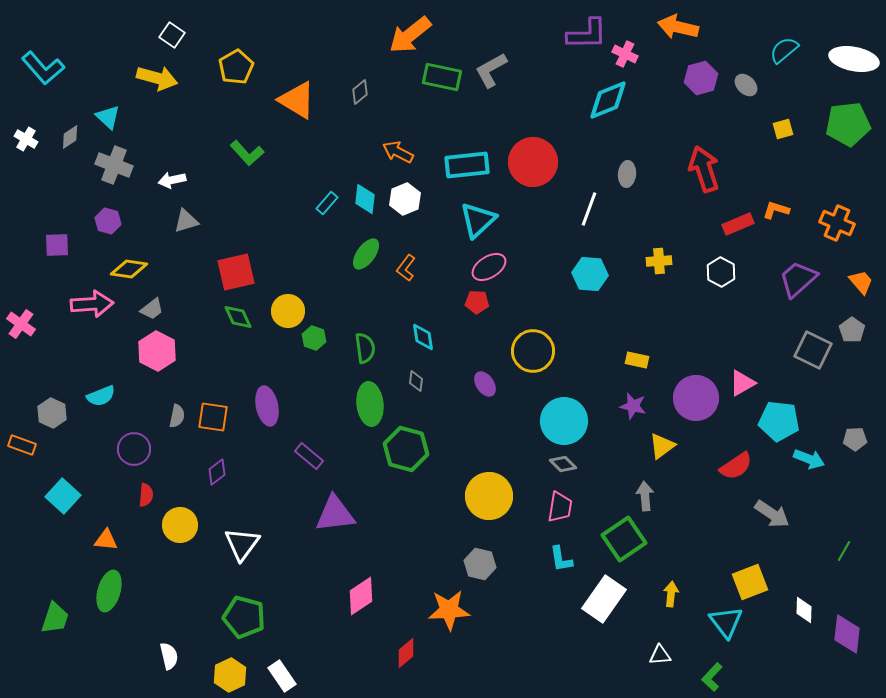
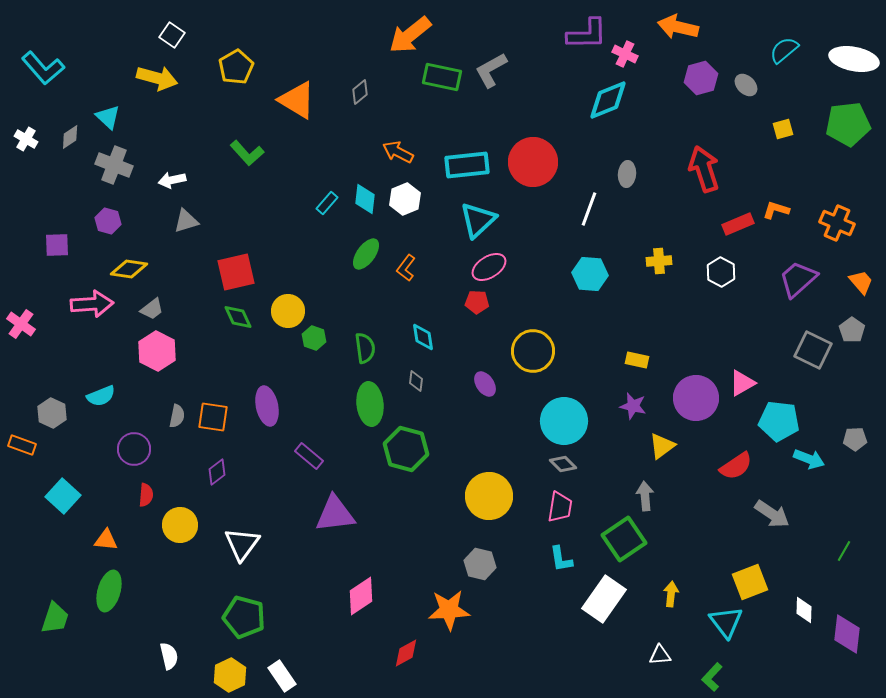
red diamond at (406, 653): rotated 12 degrees clockwise
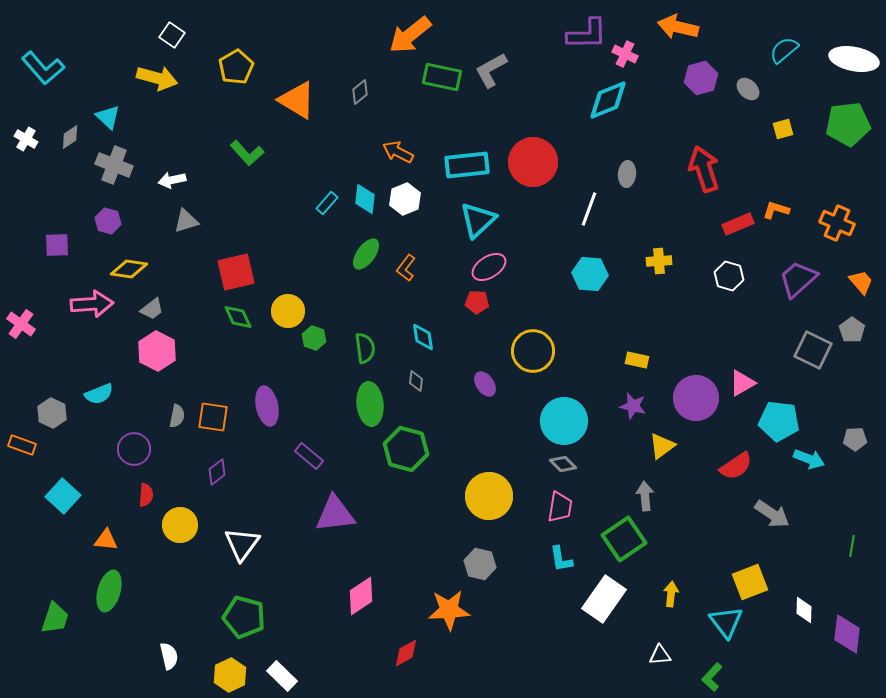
gray ellipse at (746, 85): moved 2 px right, 4 px down
white hexagon at (721, 272): moved 8 px right, 4 px down; rotated 12 degrees counterclockwise
cyan semicircle at (101, 396): moved 2 px left, 2 px up
green line at (844, 551): moved 8 px right, 5 px up; rotated 20 degrees counterclockwise
white rectangle at (282, 676): rotated 12 degrees counterclockwise
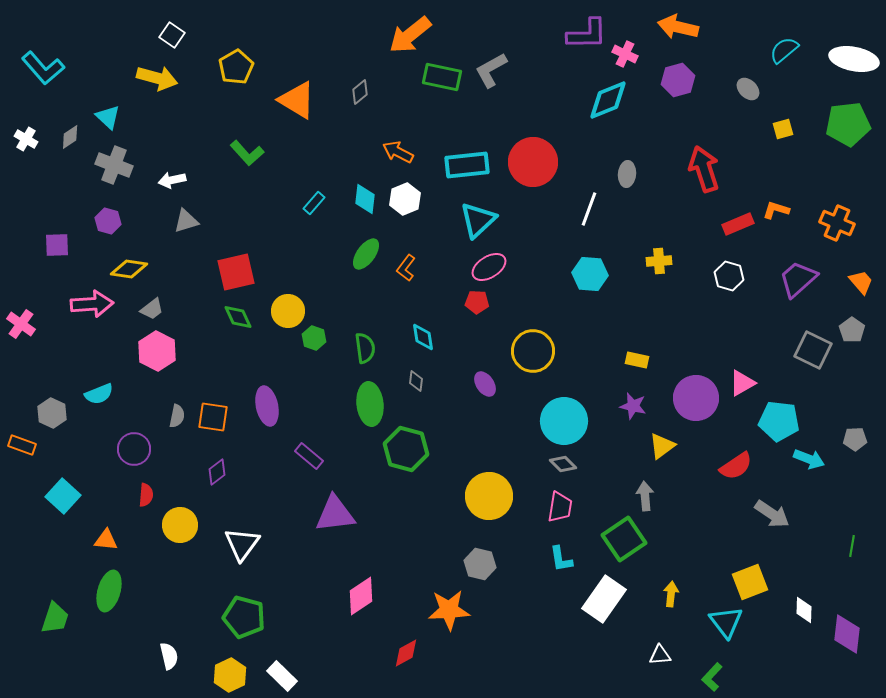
purple hexagon at (701, 78): moved 23 px left, 2 px down
cyan rectangle at (327, 203): moved 13 px left
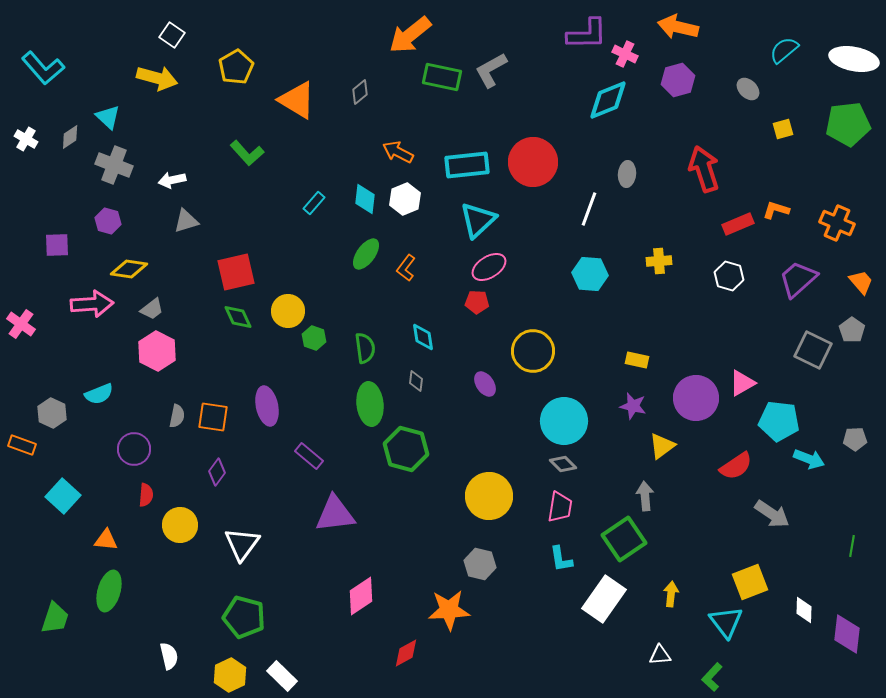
purple diamond at (217, 472): rotated 16 degrees counterclockwise
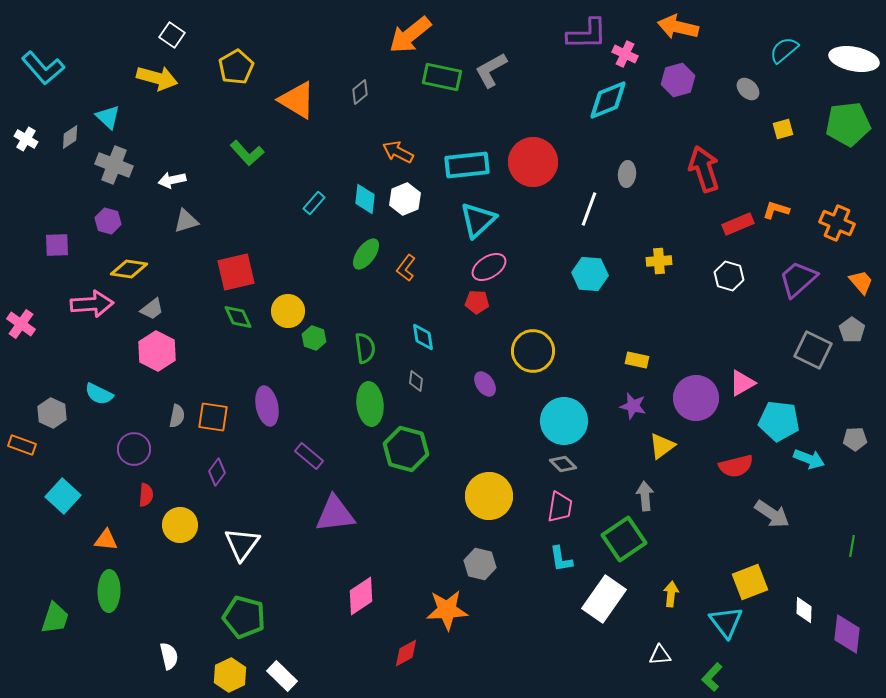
cyan semicircle at (99, 394): rotated 48 degrees clockwise
red semicircle at (736, 466): rotated 20 degrees clockwise
green ellipse at (109, 591): rotated 15 degrees counterclockwise
orange star at (449, 610): moved 2 px left
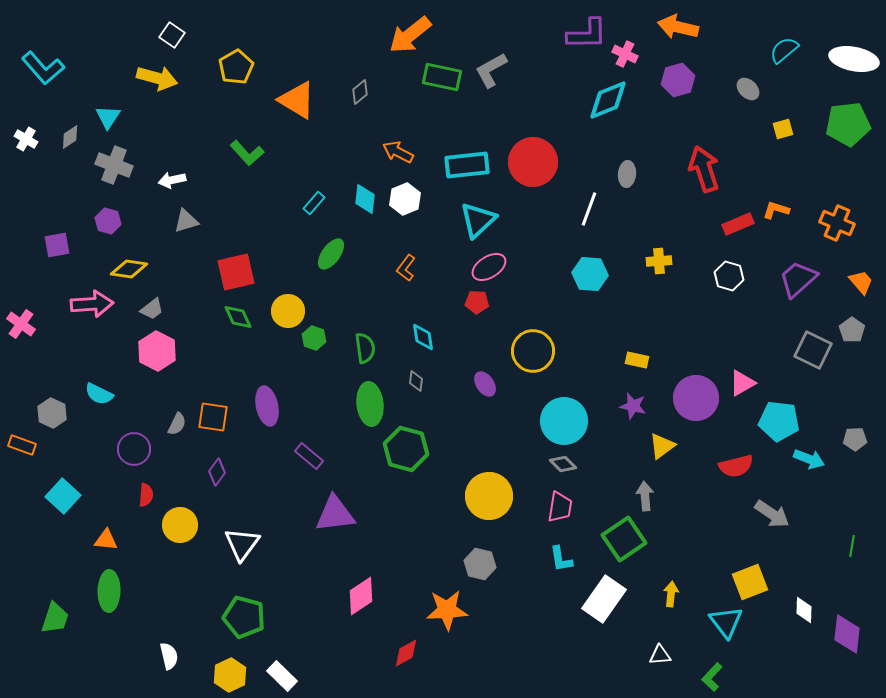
cyan triangle at (108, 117): rotated 20 degrees clockwise
purple square at (57, 245): rotated 8 degrees counterclockwise
green ellipse at (366, 254): moved 35 px left
gray semicircle at (177, 416): moved 8 px down; rotated 15 degrees clockwise
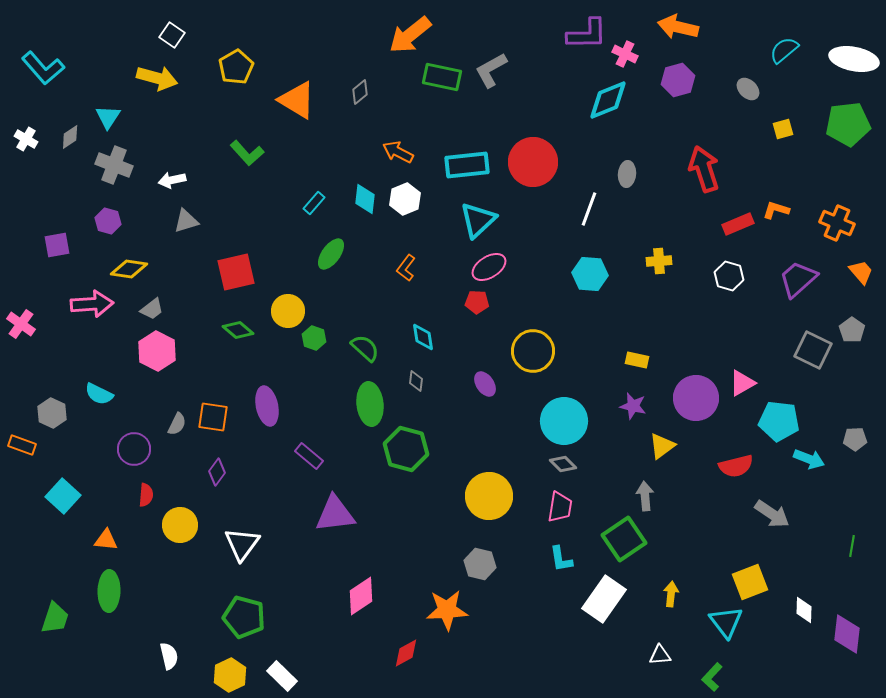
orange trapezoid at (861, 282): moved 10 px up
green diamond at (238, 317): moved 13 px down; rotated 24 degrees counterclockwise
green semicircle at (365, 348): rotated 40 degrees counterclockwise
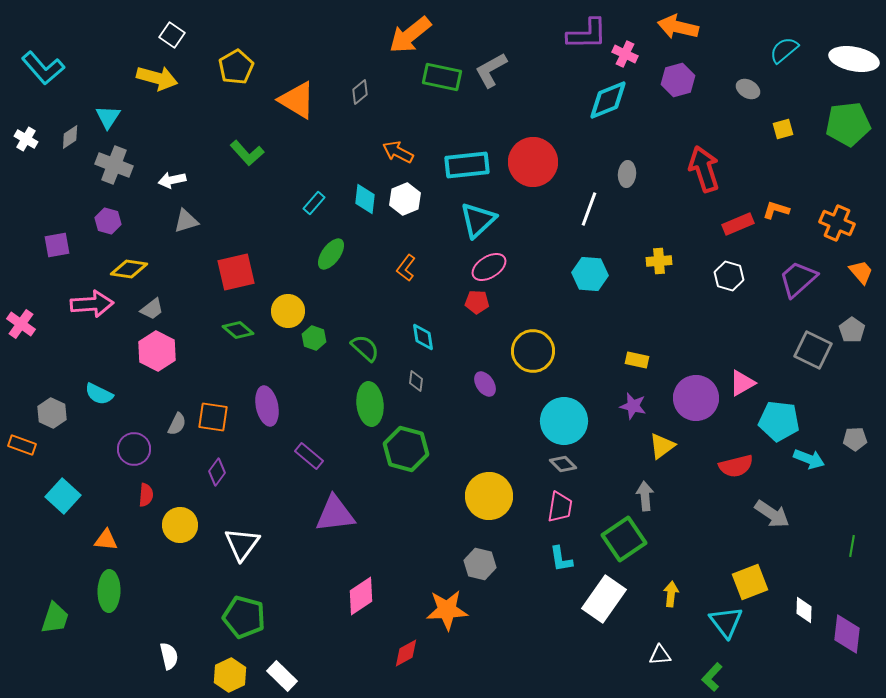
gray ellipse at (748, 89): rotated 15 degrees counterclockwise
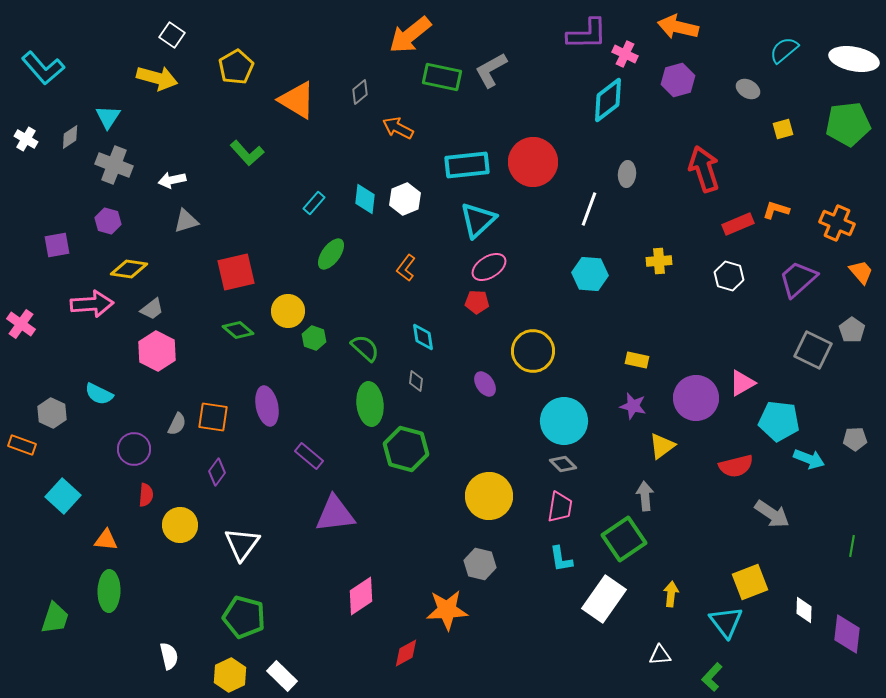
cyan diamond at (608, 100): rotated 15 degrees counterclockwise
orange arrow at (398, 152): moved 24 px up
